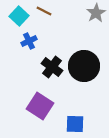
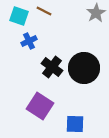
cyan square: rotated 24 degrees counterclockwise
black circle: moved 2 px down
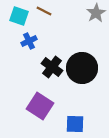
black circle: moved 2 px left
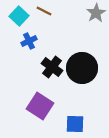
cyan square: rotated 24 degrees clockwise
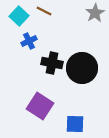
gray star: moved 1 px left
black cross: moved 4 px up; rotated 25 degrees counterclockwise
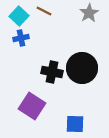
gray star: moved 6 px left
blue cross: moved 8 px left, 3 px up; rotated 14 degrees clockwise
black cross: moved 9 px down
purple square: moved 8 px left
